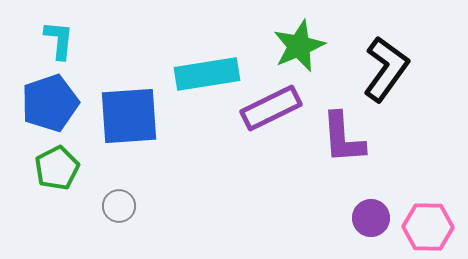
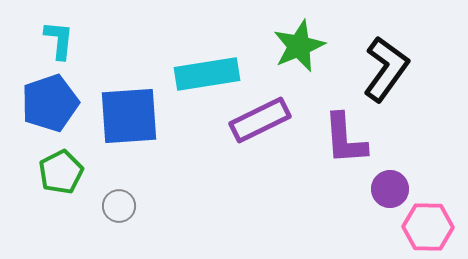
purple rectangle: moved 11 px left, 12 px down
purple L-shape: moved 2 px right, 1 px down
green pentagon: moved 4 px right, 4 px down
purple circle: moved 19 px right, 29 px up
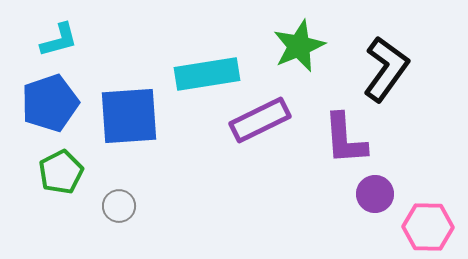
cyan L-shape: rotated 69 degrees clockwise
purple circle: moved 15 px left, 5 px down
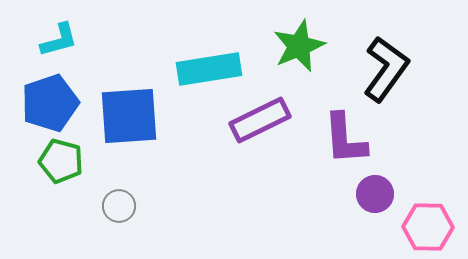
cyan rectangle: moved 2 px right, 5 px up
green pentagon: moved 11 px up; rotated 30 degrees counterclockwise
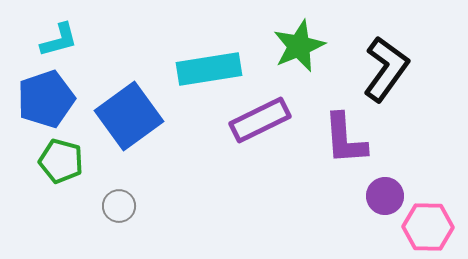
blue pentagon: moved 4 px left, 4 px up
blue square: rotated 32 degrees counterclockwise
purple circle: moved 10 px right, 2 px down
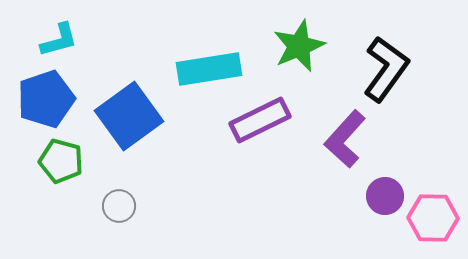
purple L-shape: rotated 46 degrees clockwise
pink hexagon: moved 5 px right, 9 px up
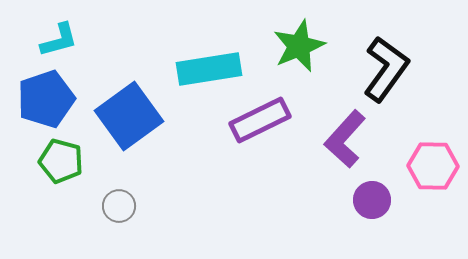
purple circle: moved 13 px left, 4 px down
pink hexagon: moved 52 px up
